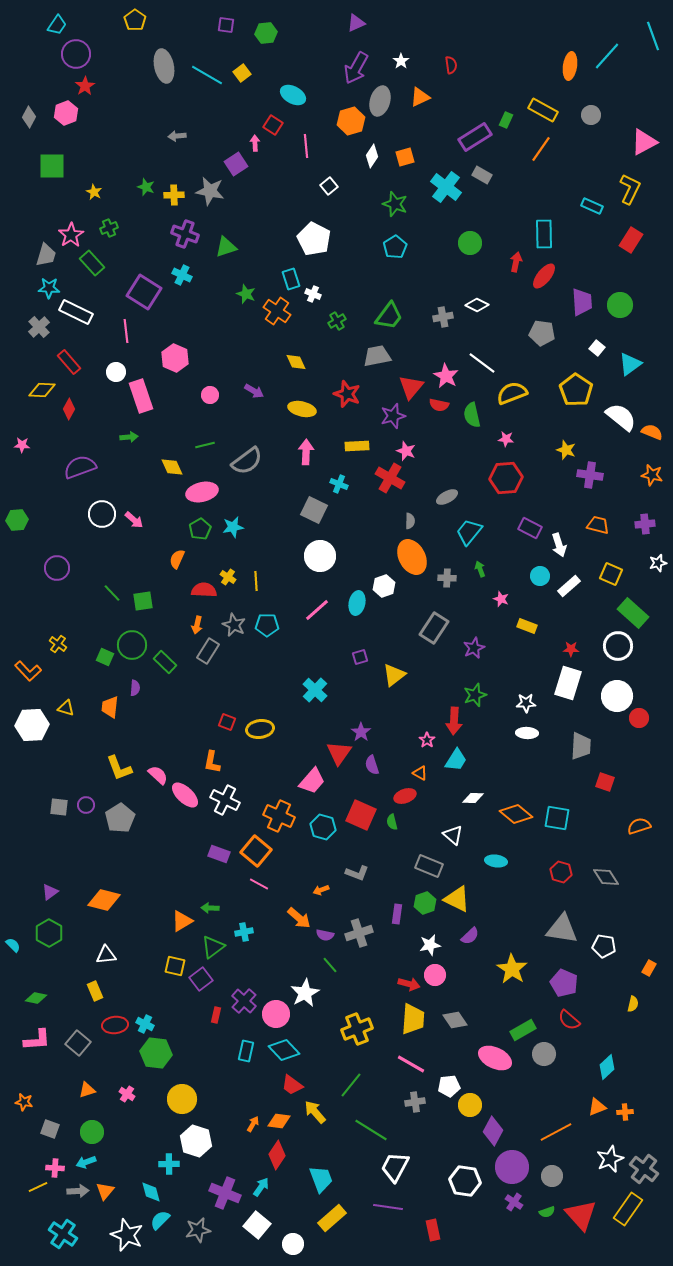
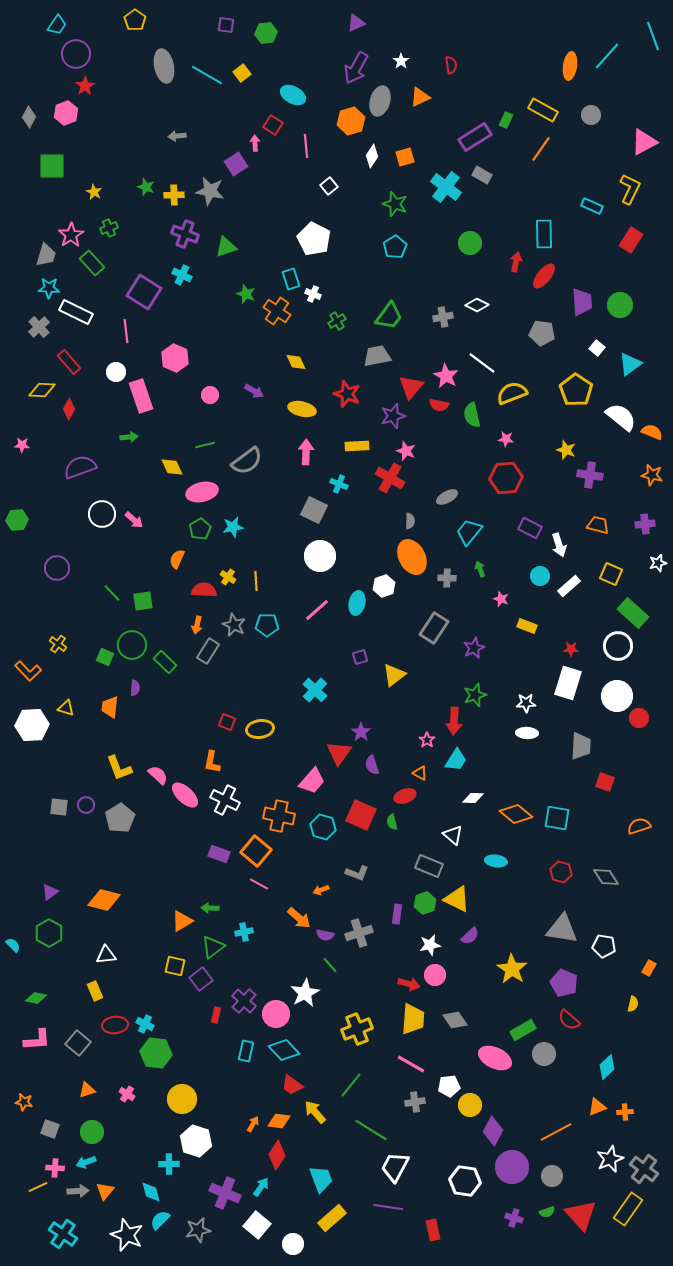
orange cross at (279, 816): rotated 12 degrees counterclockwise
purple cross at (514, 1202): moved 16 px down; rotated 18 degrees counterclockwise
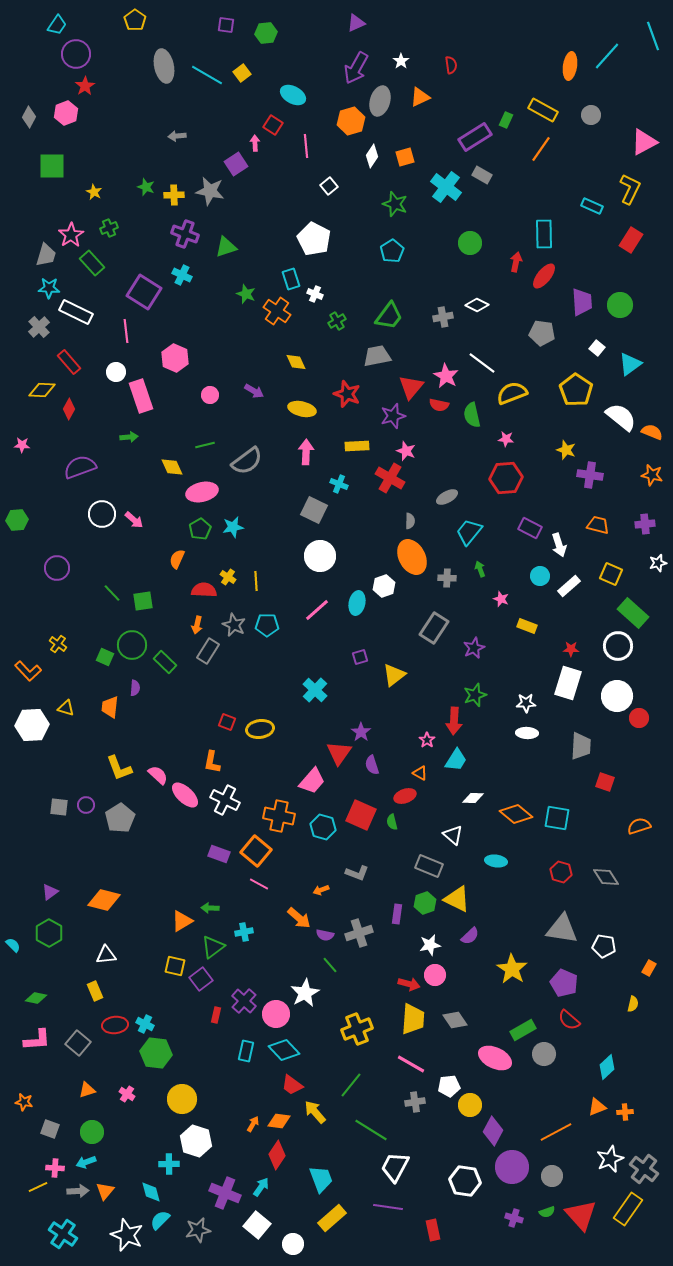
cyan pentagon at (395, 247): moved 3 px left, 4 px down
white cross at (313, 294): moved 2 px right
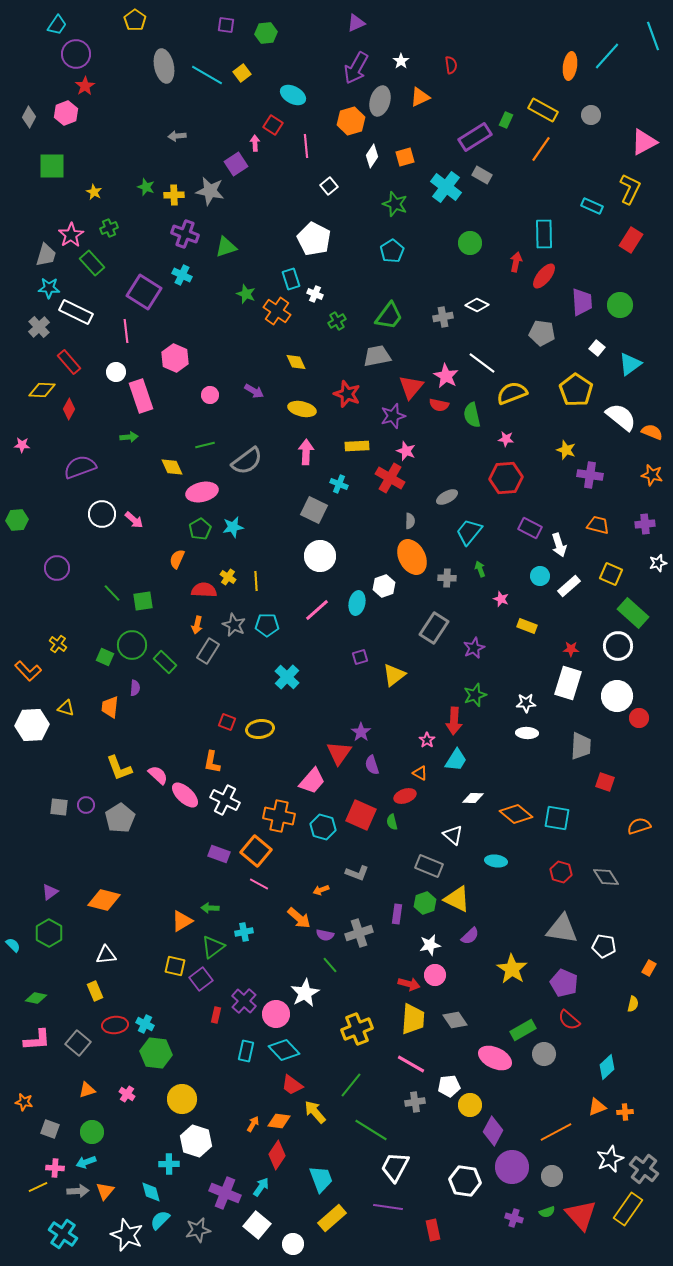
cyan cross at (315, 690): moved 28 px left, 13 px up
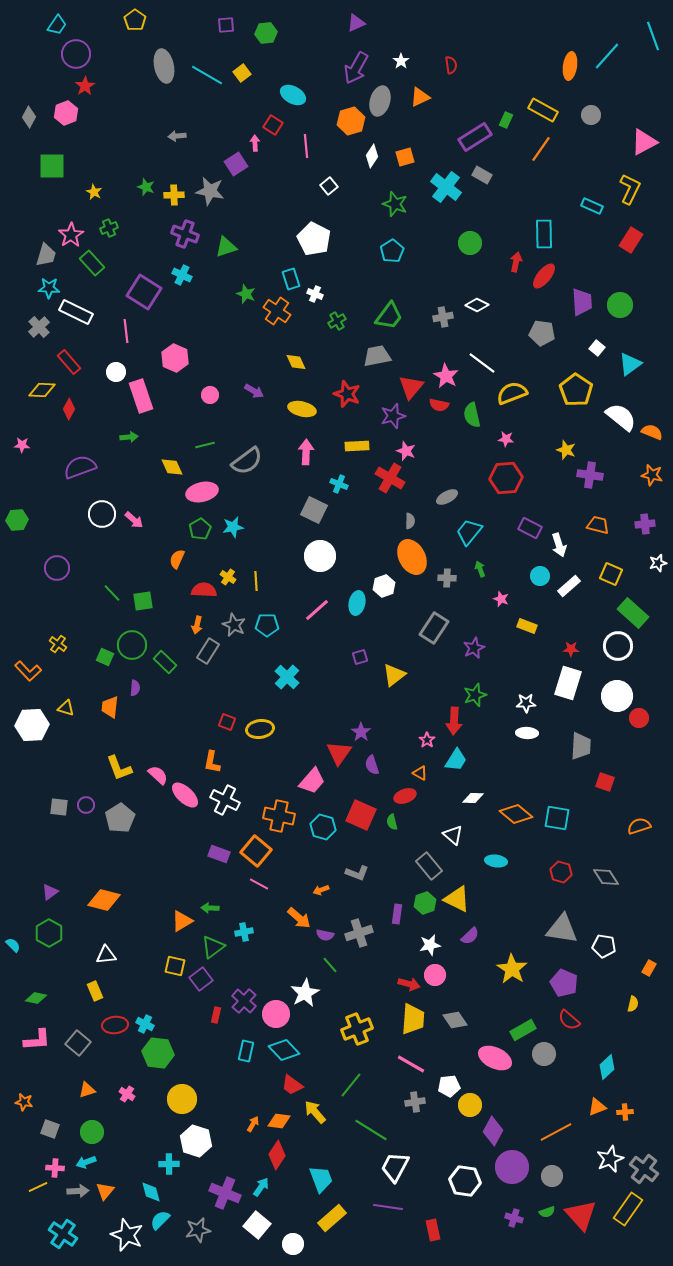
purple square at (226, 25): rotated 12 degrees counterclockwise
gray rectangle at (429, 866): rotated 28 degrees clockwise
green hexagon at (156, 1053): moved 2 px right
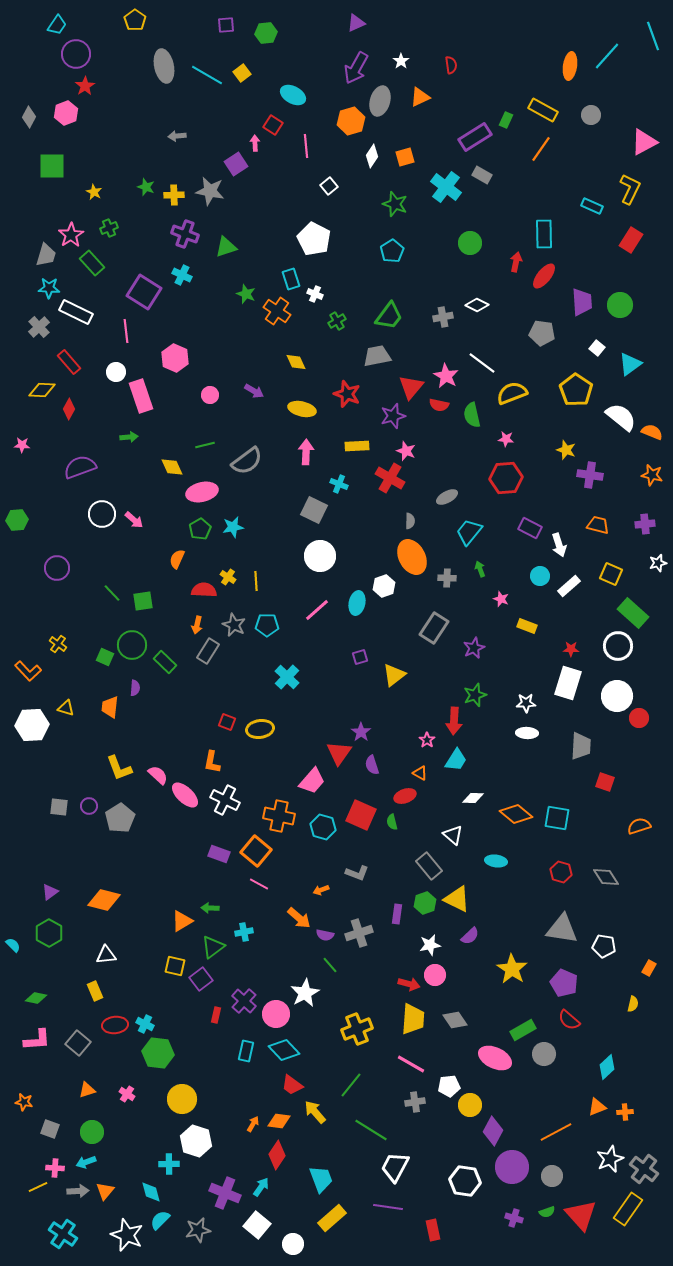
purple circle at (86, 805): moved 3 px right, 1 px down
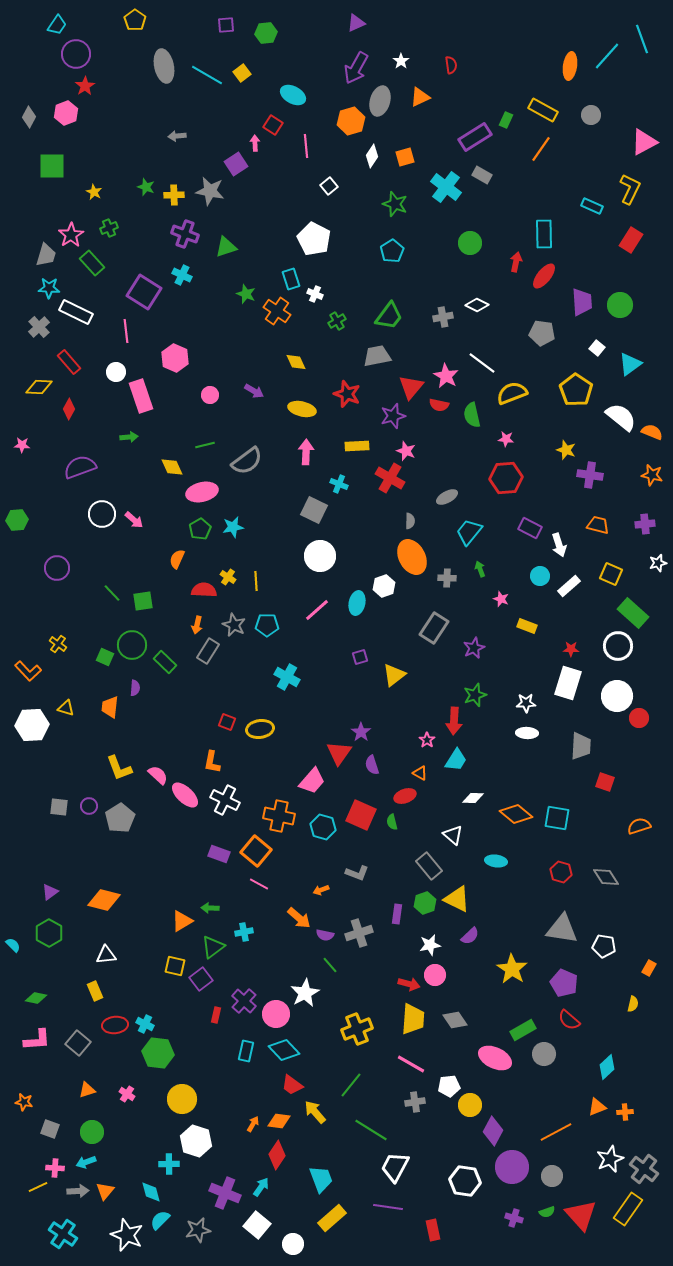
cyan line at (653, 36): moved 11 px left, 3 px down
yellow diamond at (42, 390): moved 3 px left, 3 px up
cyan cross at (287, 677): rotated 15 degrees counterclockwise
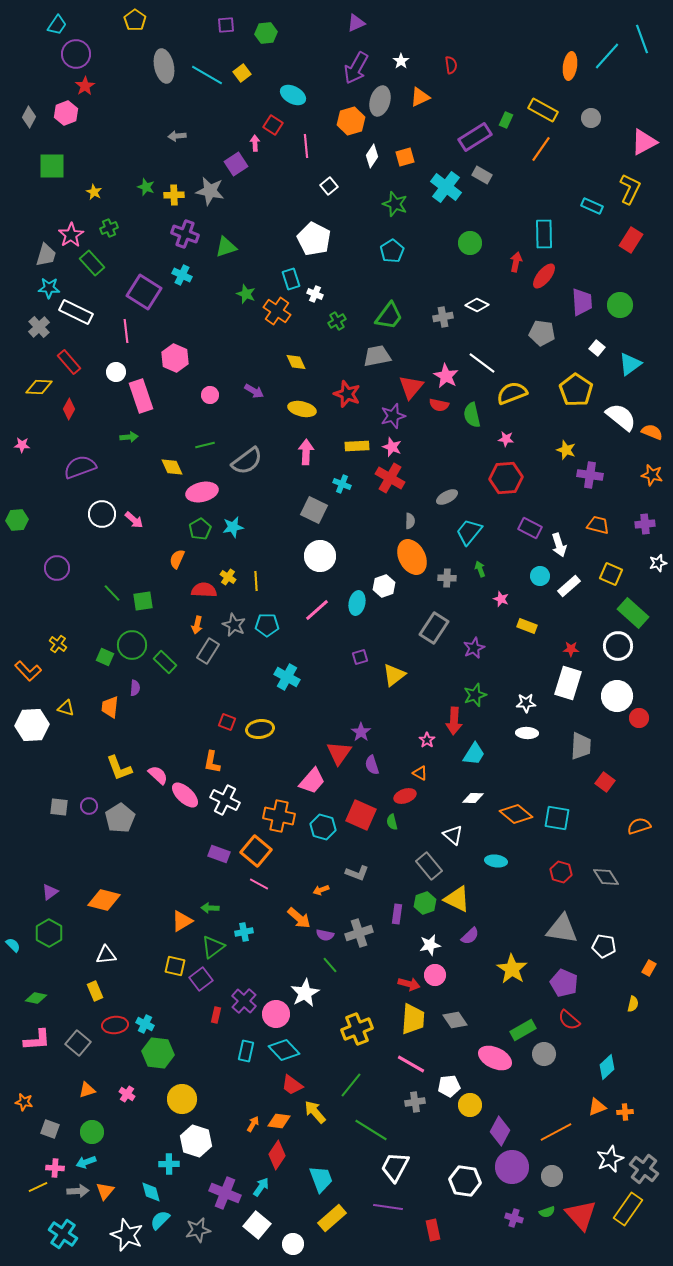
gray circle at (591, 115): moved 3 px down
pink star at (406, 451): moved 14 px left, 4 px up
cyan cross at (339, 484): moved 3 px right
cyan trapezoid at (456, 760): moved 18 px right, 6 px up
red square at (605, 782): rotated 18 degrees clockwise
purple diamond at (493, 1131): moved 7 px right
